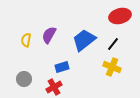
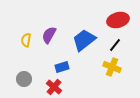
red ellipse: moved 2 px left, 4 px down
black line: moved 2 px right, 1 px down
red cross: rotated 21 degrees counterclockwise
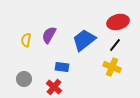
red ellipse: moved 2 px down
blue rectangle: rotated 24 degrees clockwise
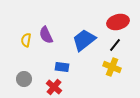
purple semicircle: moved 3 px left; rotated 54 degrees counterclockwise
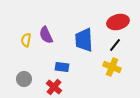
blue trapezoid: rotated 55 degrees counterclockwise
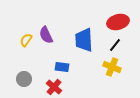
yellow semicircle: rotated 24 degrees clockwise
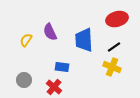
red ellipse: moved 1 px left, 3 px up
purple semicircle: moved 4 px right, 3 px up
black line: moved 1 px left, 2 px down; rotated 16 degrees clockwise
gray circle: moved 1 px down
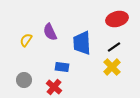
blue trapezoid: moved 2 px left, 3 px down
yellow cross: rotated 24 degrees clockwise
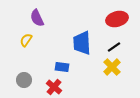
purple semicircle: moved 13 px left, 14 px up
